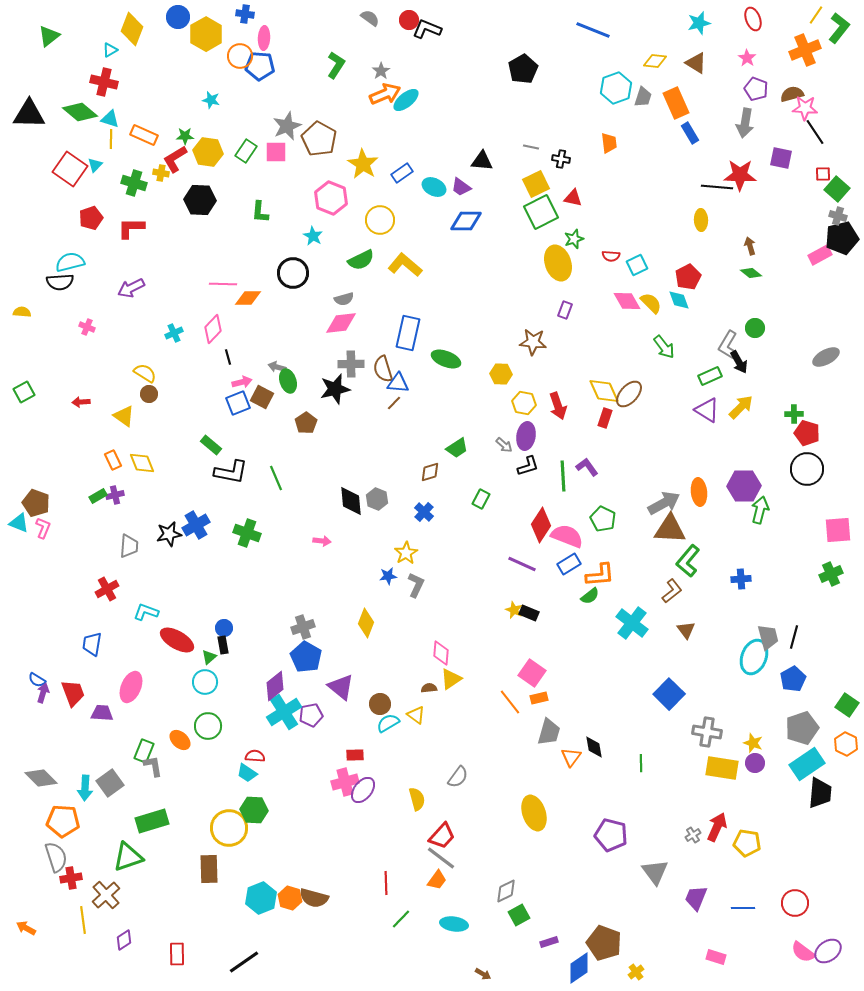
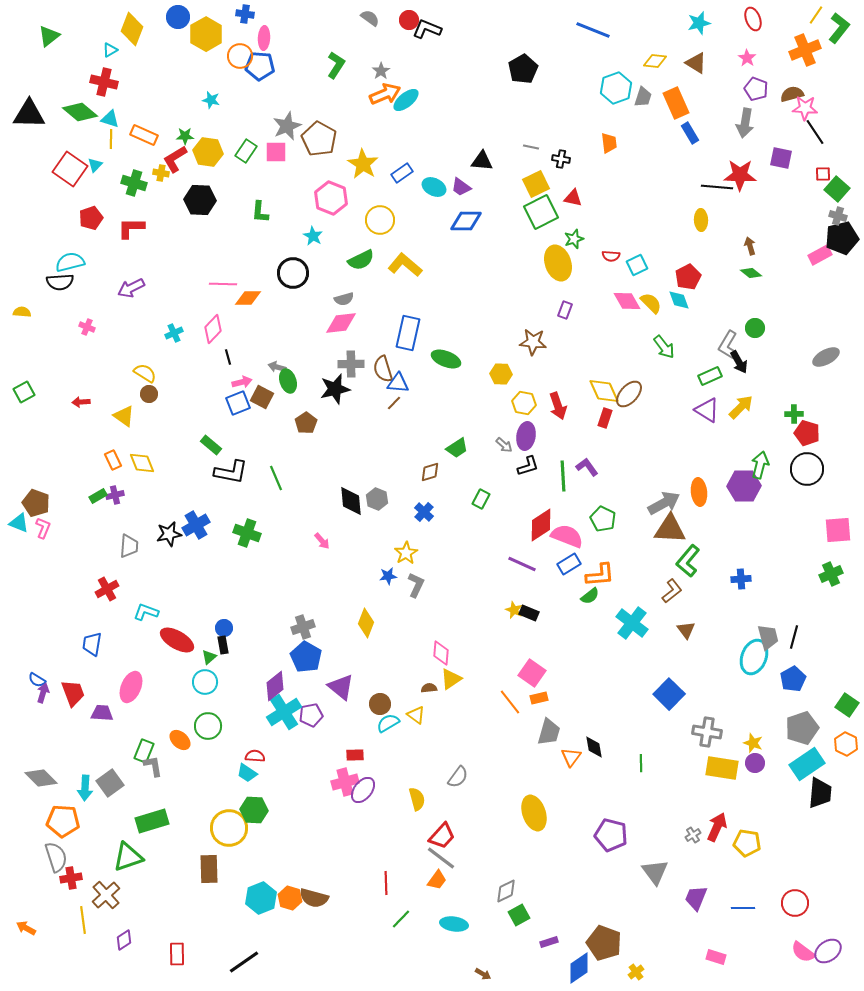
green arrow at (760, 510): moved 45 px up
red diamond at (541, 525): rotated 24 degrees clockwise
pink arrow at (322, 541): rotated 42 degrees clockwise
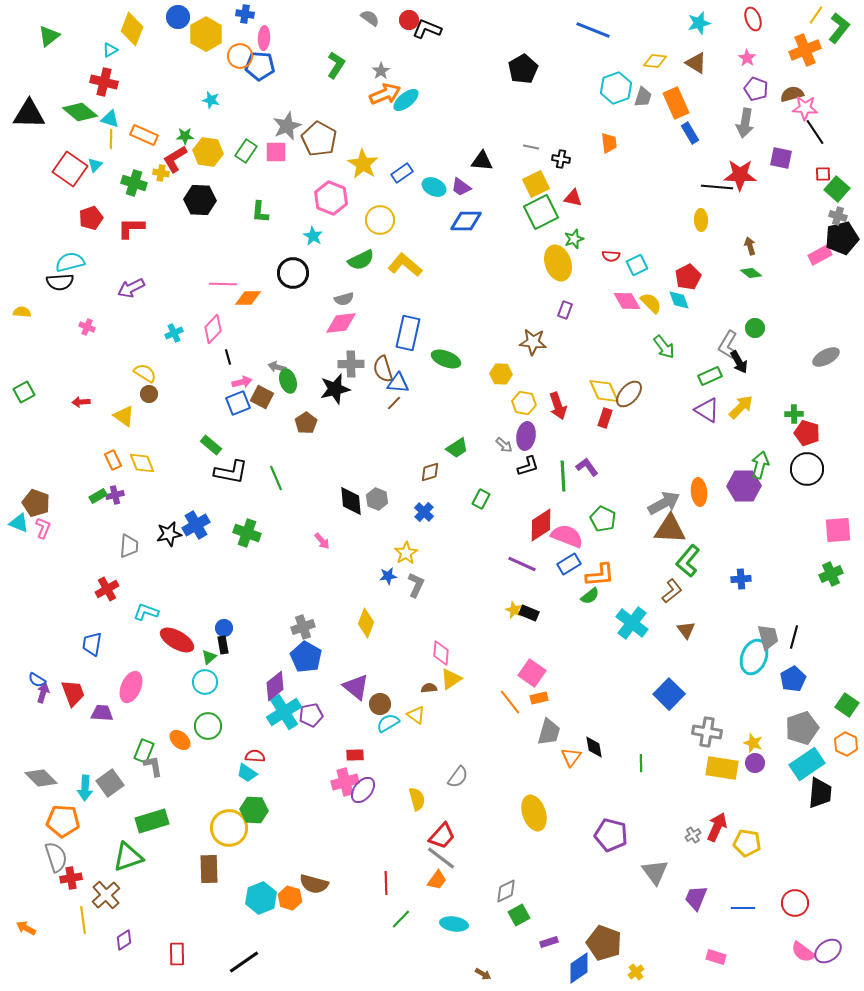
purple triangle at (341, 687): moved 15 px right
brown semicircle at (314, 898): moved 14 px up
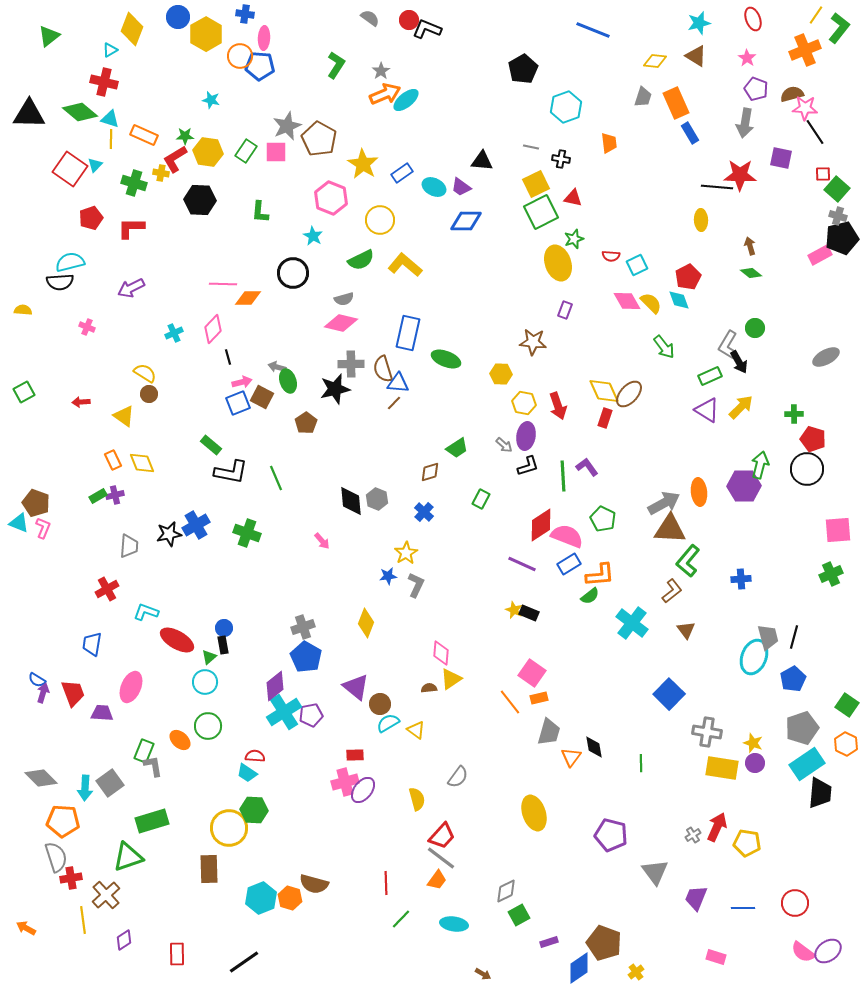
brown triangle at (696, 63): moved 7 px up
cyan hexagon at (616, 88): moved 50 px left, 19 px down
yellow semicircle at (22, 312): moved 1 px right, 2 px up
pink diamond at (341, 323): rotated 20 degrees clockwise
red pentagon at (807, 433): moved 6 px right, 6 px down
yellow triangle at (416, 715): moved 15 px down
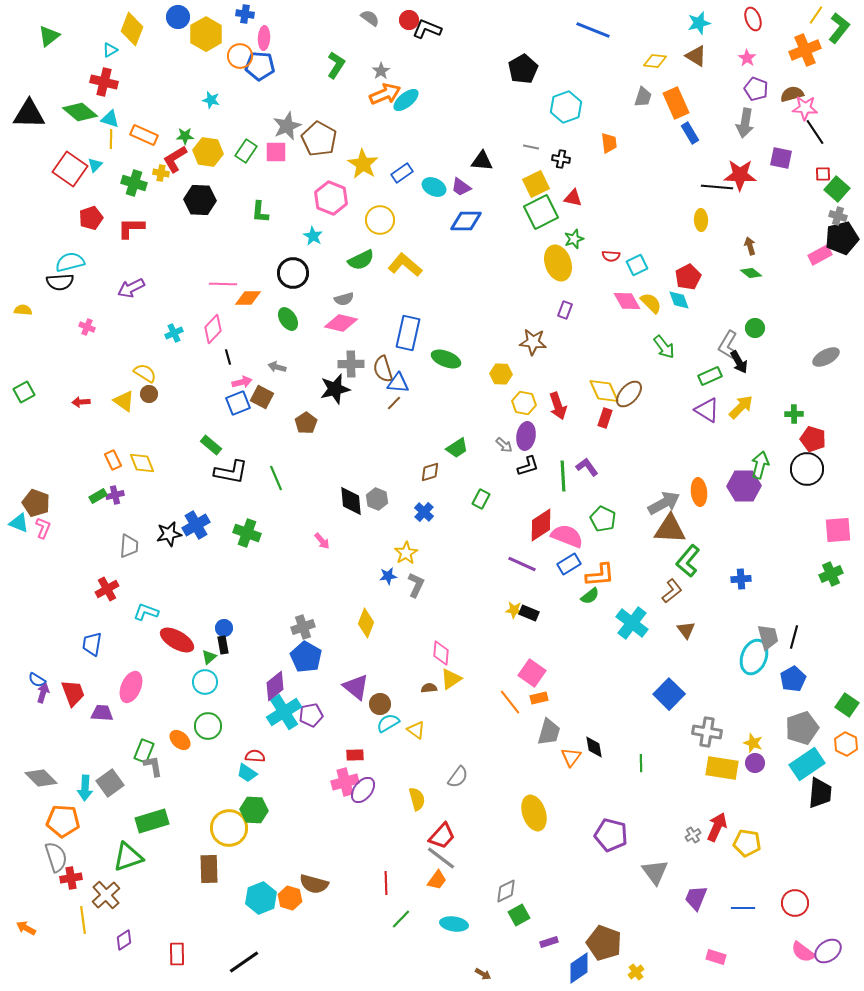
green ellipse at (288, 381): moved 62 px up; rotated 15 degrees counterclockwise
yellow triangle at (124, 416): moved 15 px up
yellow star at (514, 610): rotated 18 degrees counterclockwise
